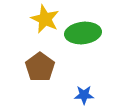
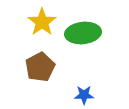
yellow star: moved 3 px left, 3 px down; rotated 12 degrees clockwise
brown pentagon: rotated 8 degrees clockwise
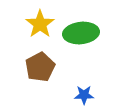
yellow star: moved 2 px left, 2 px down
green ellipse: moved 2 px left
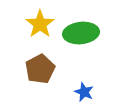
brown pentagon: moved 2 px down
blue star: moved 3 px up; rotated 24 degrees clockwise
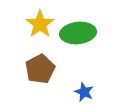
green ellipse: moved 3 px left
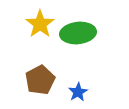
brown pentagon: moved 11 px down
blue star: moved 6 px left; rotated 18 degrees clockwise
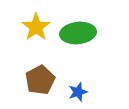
yellow star: moved 4 px left, 3 px down
blue star: rotated 12 degrees clockwise
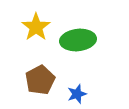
green ellipse: moved 7 px down
blue star: moved 1 px left, 2 px down
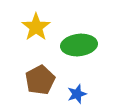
green ellipse: moved 1 px right, 5 px down
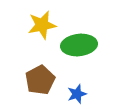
yellow star: moved 6 px right, 2 px up; rotated 24 degrees clockwise
